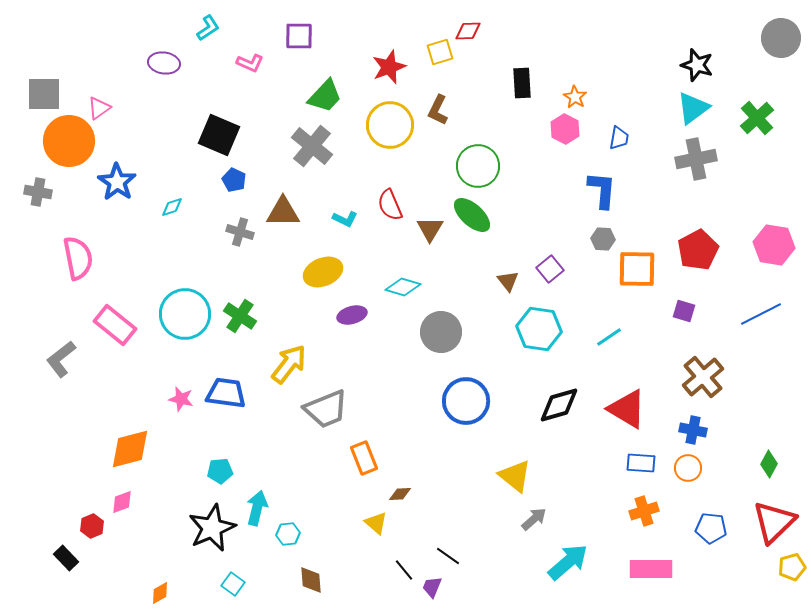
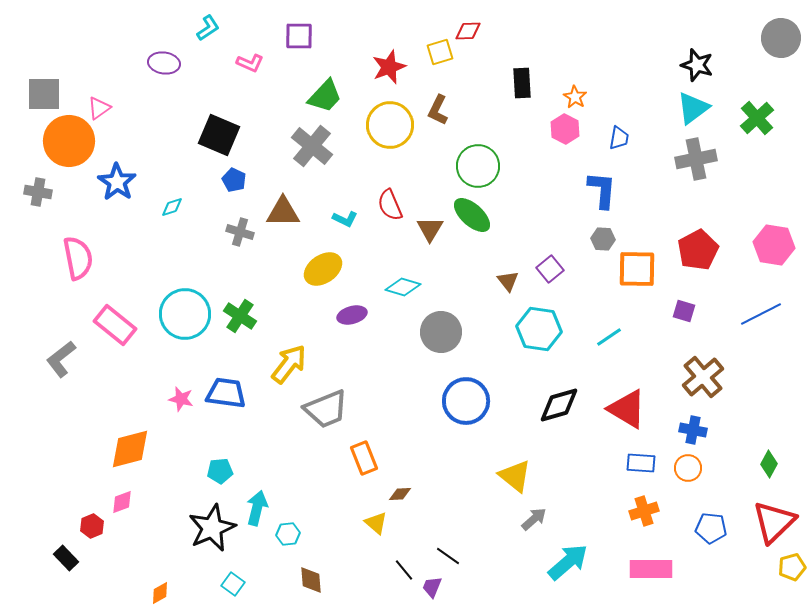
yellow ellipse at (323, 272): moved 3 px up; rotated 12 degrees counterclockwise
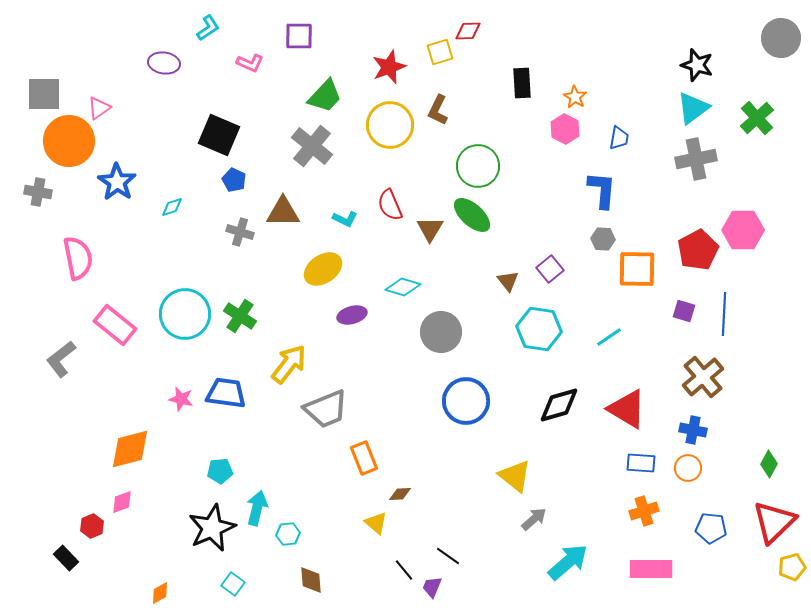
pink hexagon at (774, 245): moved 31 px left, 15 px up; rotated 9 degrees counterclockwise
blue line at (761, 314): moved 37 px left; rotated 60 degrees counterclockwise
